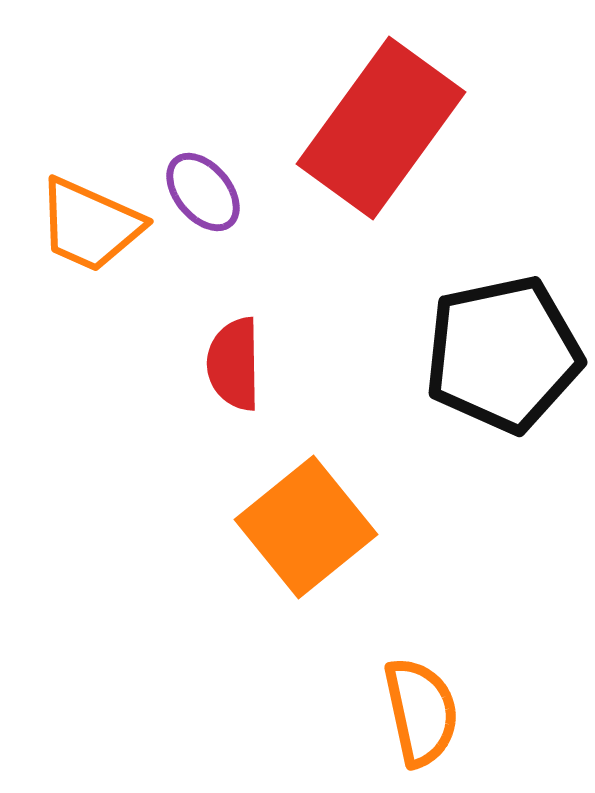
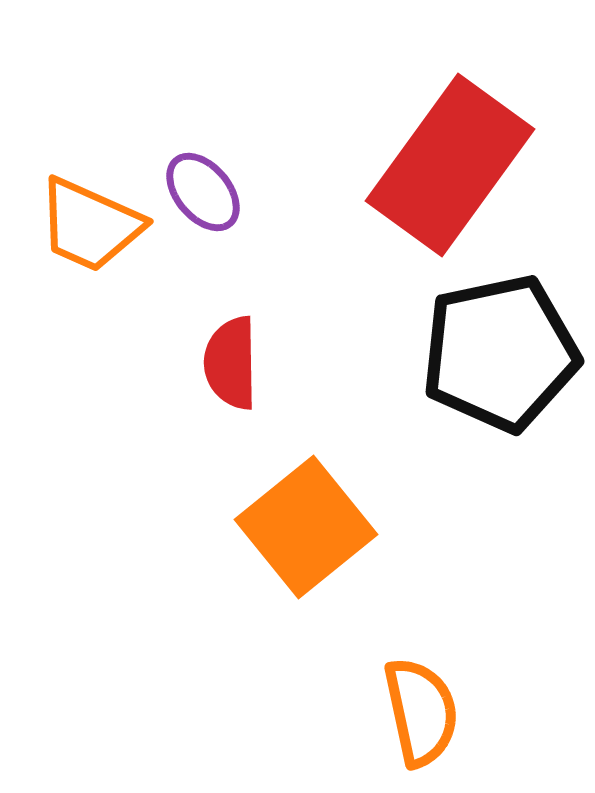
red rectangle: moved 69 px right, 37 px down
black pentagon: moved 3 px left, 1 px up
red semicircle: moved 3 px left, 1 px up
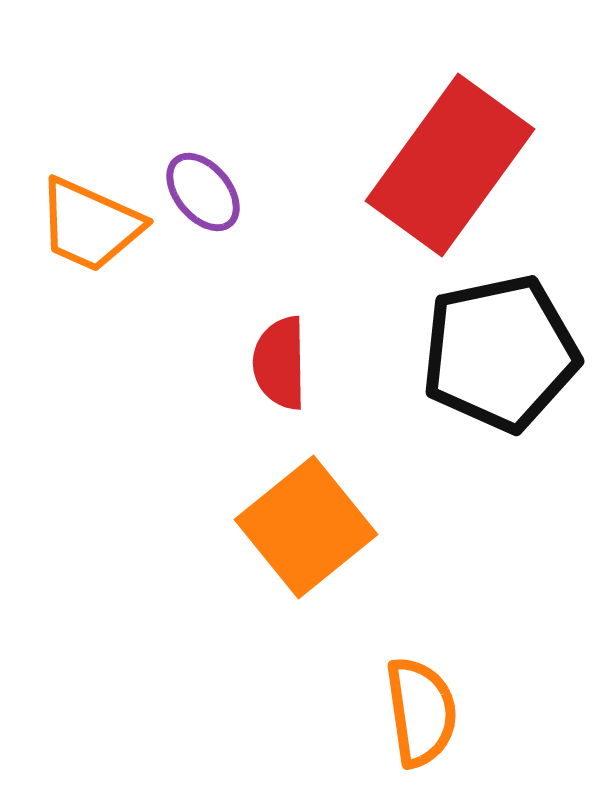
red semicircle: moved 49 px right
orange semicircle: rotated 4 degrees clockwise
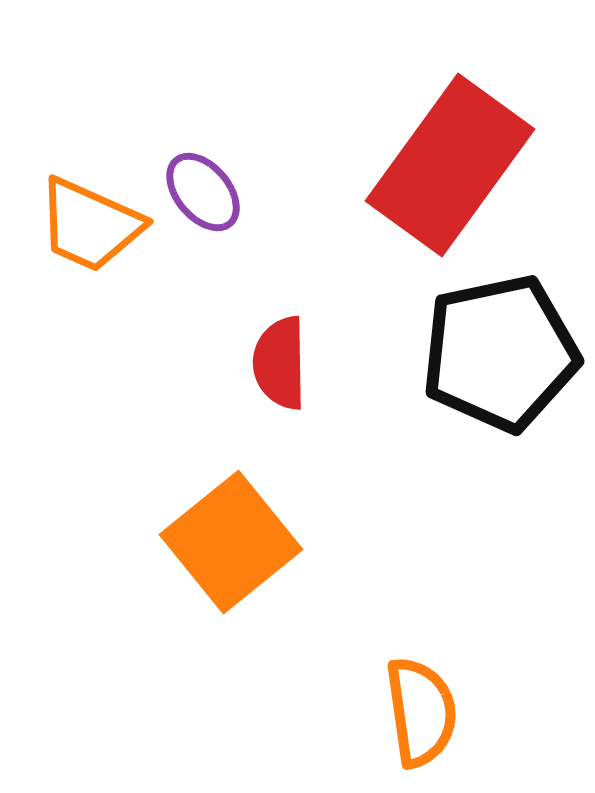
orange square: moved 75 px left, 15 px down
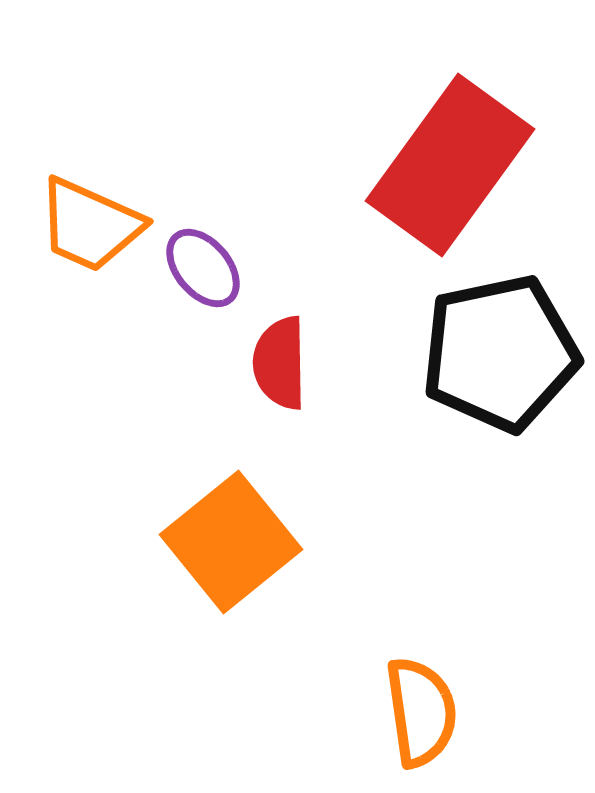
purple ellipse: moved 76 px down
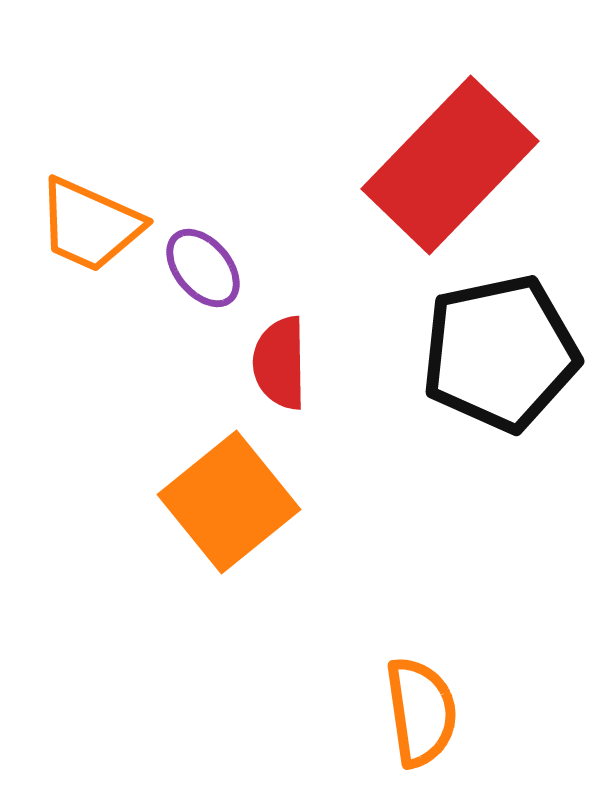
red rectangle: rotated 8 degrees clockwise
orange square: moved 2 px left, 40 px up
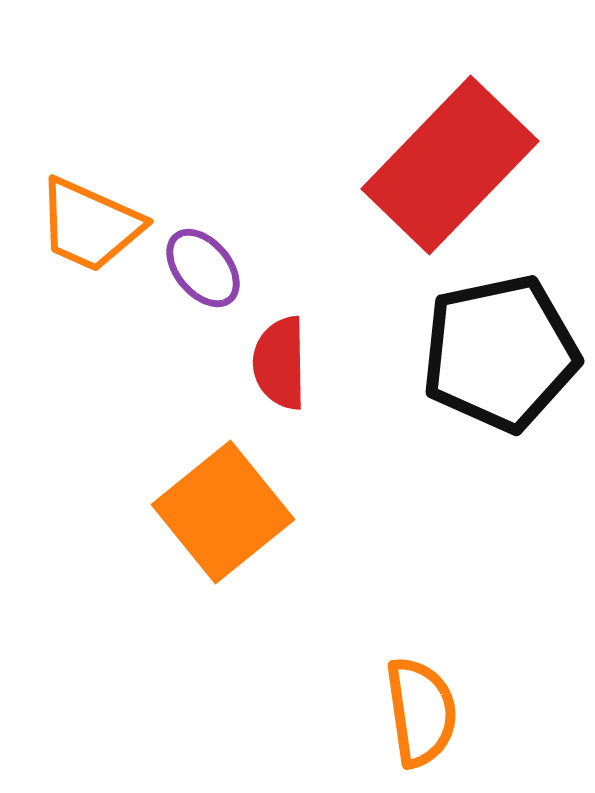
orange square: moved 6 px left, 10 px down
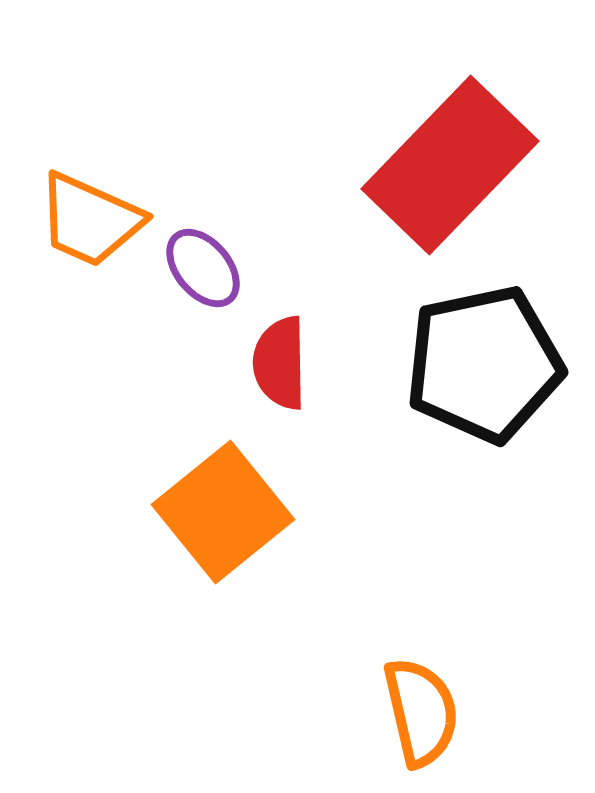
orange trapezoid: moved 5 px up
black pentagon: moved 16 px left, 11 px down
orange semicircle: rotated 5 degrees counterclockwise
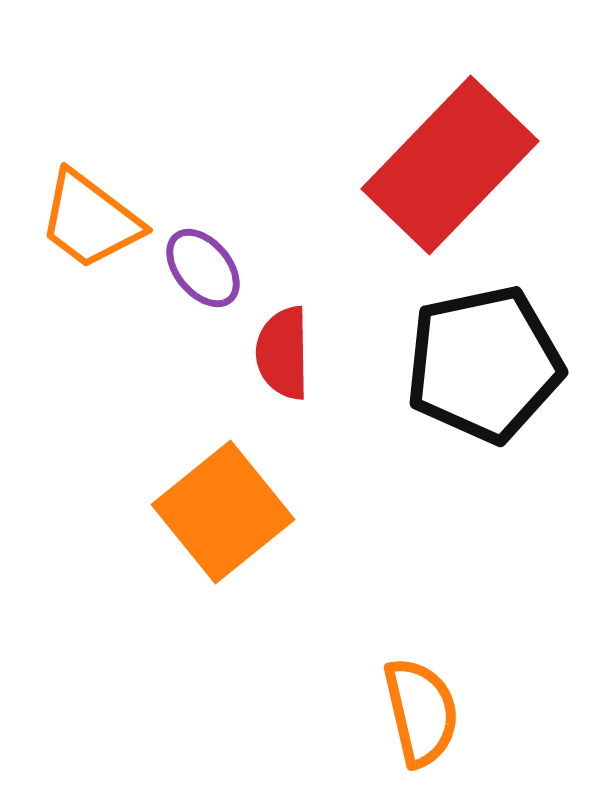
orange trapezoid: rotated 13 degrees clockwise
red semicircle: moved 3 px right, 10 px up
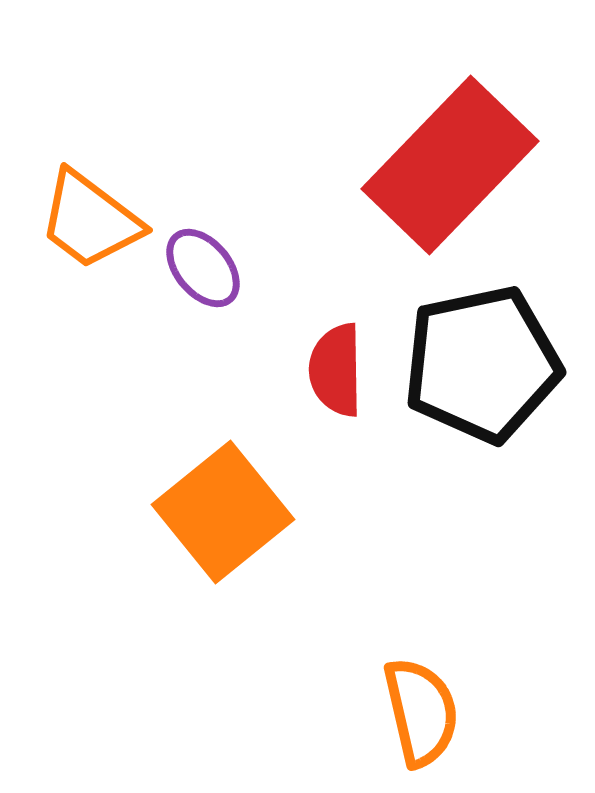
red semicircle: moved 53 px right, 17 px down
black pentagon: moved 2 px left
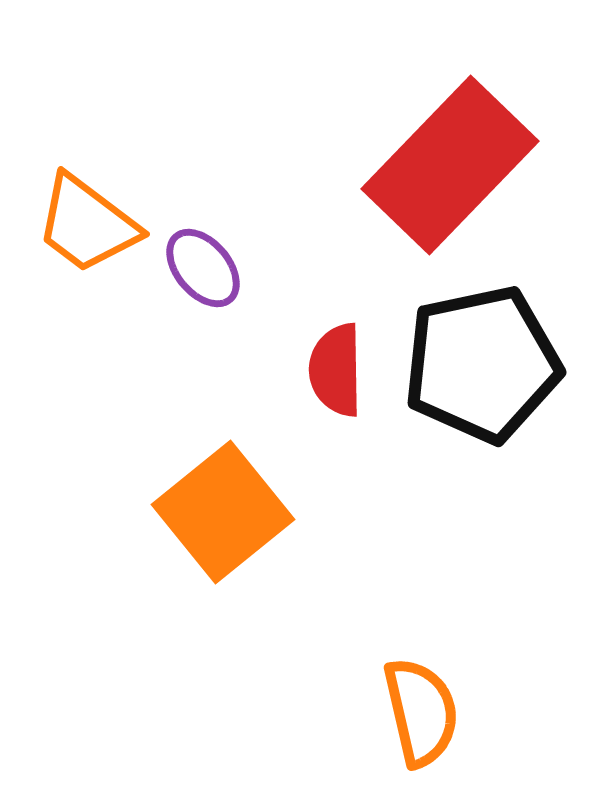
orange trapezoid: moved 3 px left, 4 px down
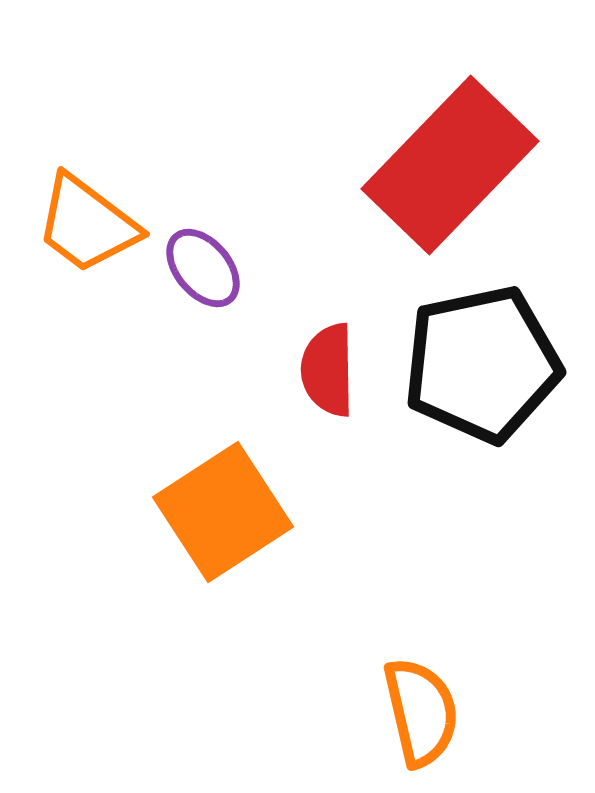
red semicircle: moved 8 px left
orange square: rotated 6 degrees clockwise
